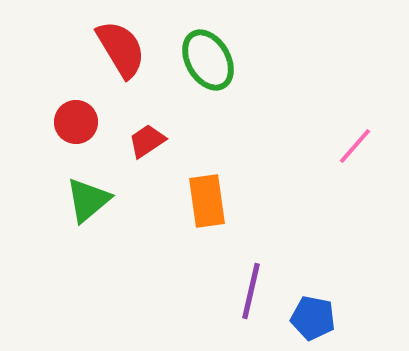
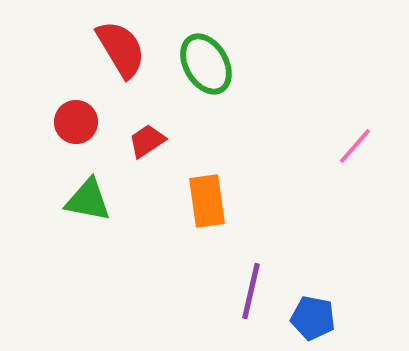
green ellipse: moved 2 px left, 4 px down
green triangle: rotated 51 degrees clockwise
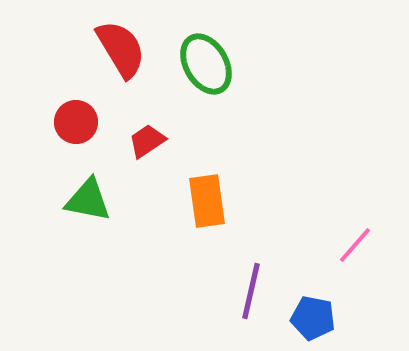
pink line: moved 99 px down
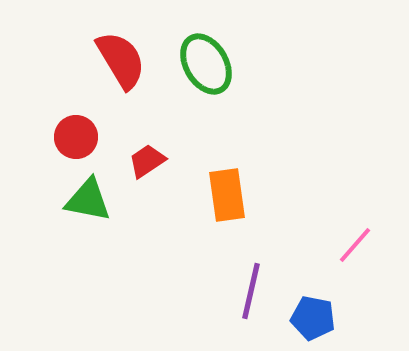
red semicircle: moved 11 px down
red circle: moved 15 px down
red trapezoid: moved 20 px down
orange rectangle: moved 20 px right, 6 px up
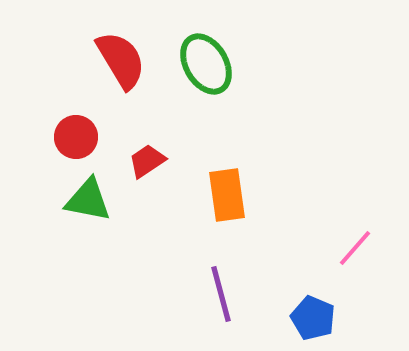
pink line: moved 3 px down
purple line: moved 30 px left, 3 px down; rotated 28 degrees counterclockwise
blue pentagon: rotated 12 degrees clockwise
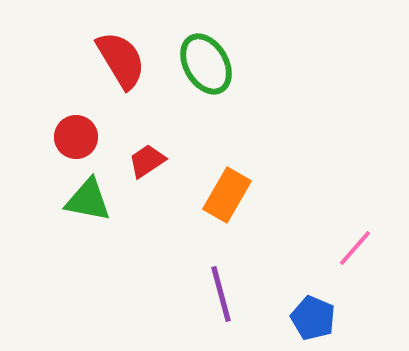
orange rectangle: rotated 38 degrees clockwise
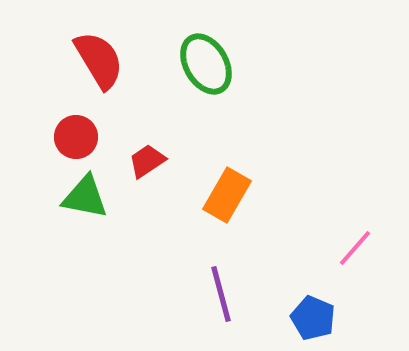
red semicircle: moved 22 px left
green triangle: moved 3 px left, 3 px up
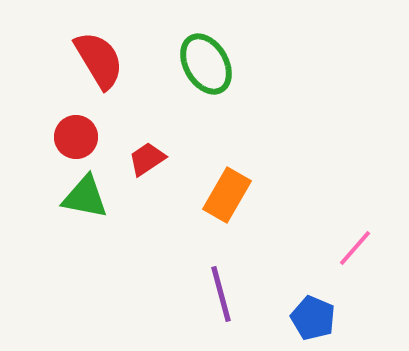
red trapezoid: moved 2 px up
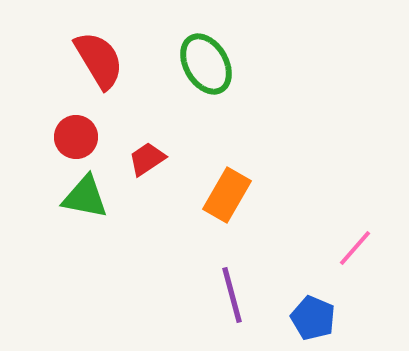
purple line: moved 11 px right, 1 px down
